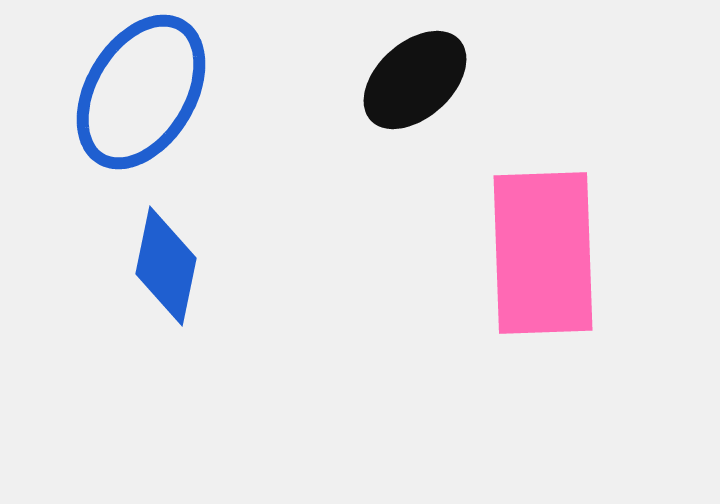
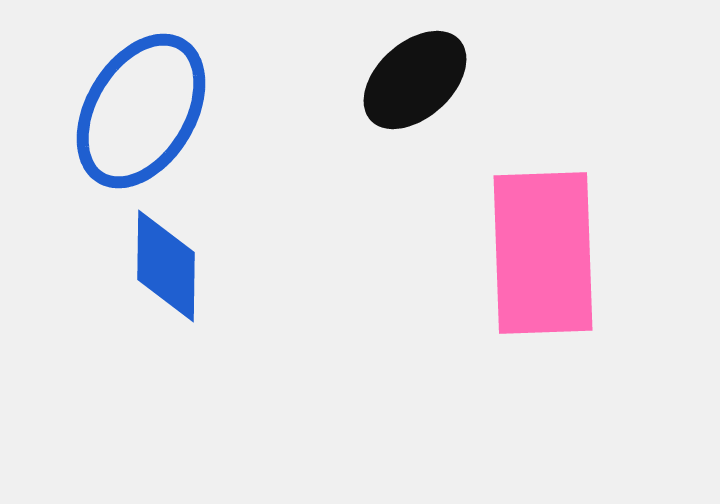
blue ellipse: moved 19 px down
blue diamond: rotated 11 degrees counterclockwise
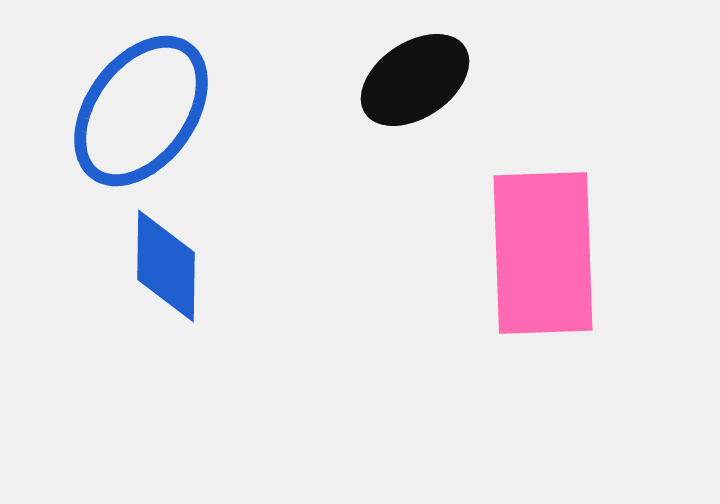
black ellipse: rotated 8 degrees clockwise
blue ellipse: rotated 5 degrees clockwise
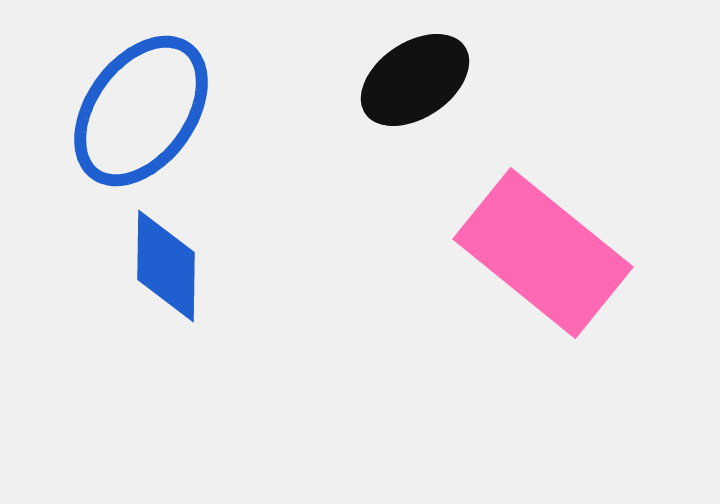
pink rectangle: rotated 49 degrees counterclockwise
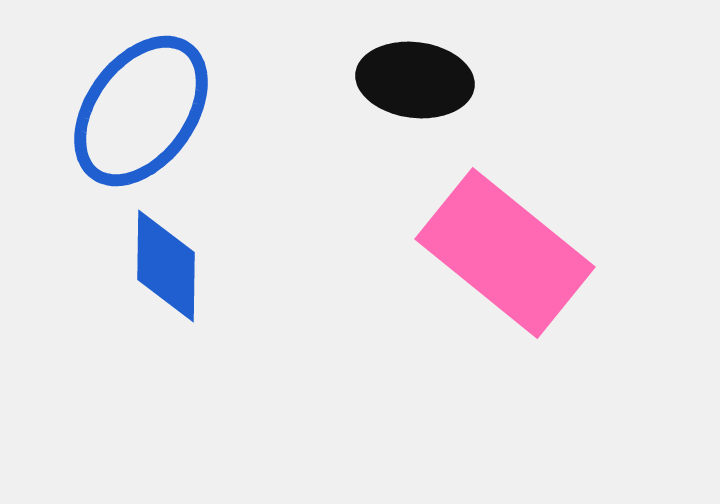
black ellipse: rotated 41 degrees clockwise
pink rectangle: moved 38 px left
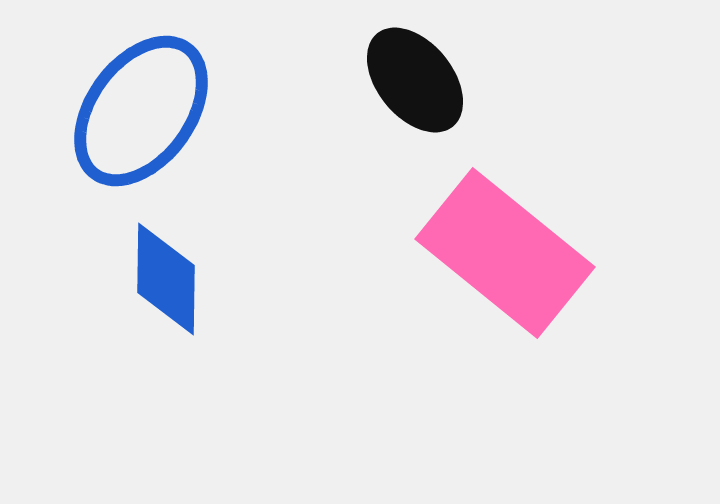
black ellipse: rotated 44 degrees clockwise
blue diamond: moved 13 px down
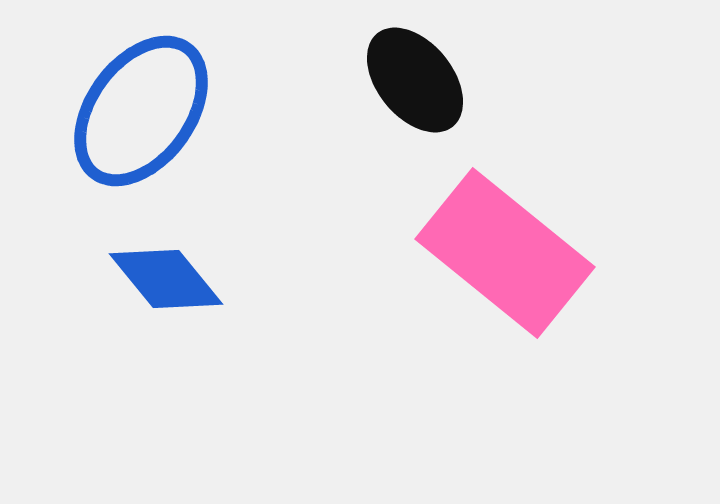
blue diamond: rotated 40 degrees counterclockwise
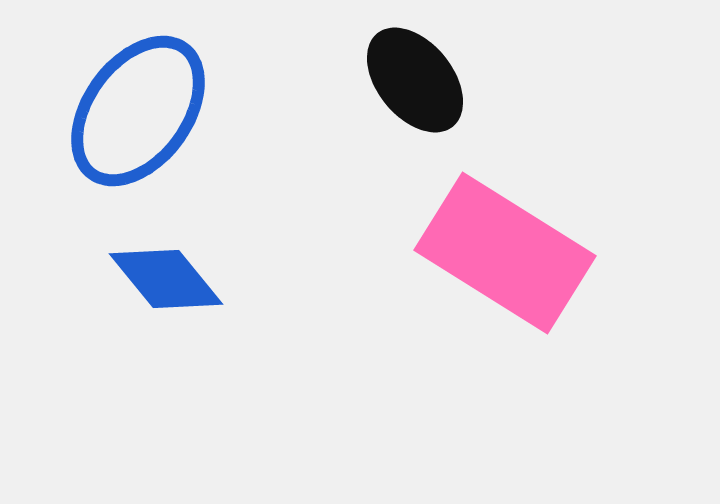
blue ellipse: moved 3 px left
pink rectangle: rotated 7 degrees counterclockwise
